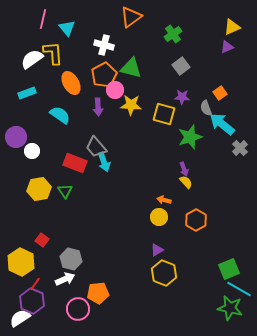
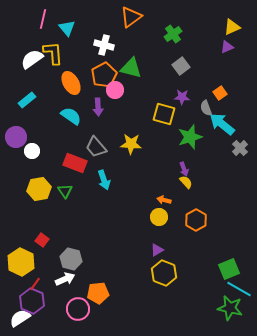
cyan rectangle at (27, 93): moved 7 px down; rotated 18 degrees counterclockwise
yellow star at (131, 105): moved 39 px down
cyan semicircle at (60, 115): moved 11 px right, 1 px down
cyan arrow at (104, 162): moved 18 px down
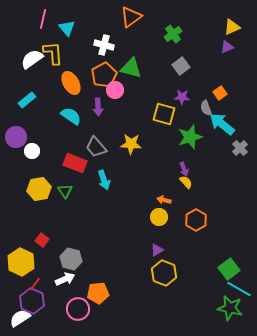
green square at (229, 269): rotated 15 degrees counterclockwise
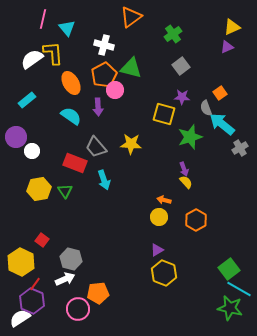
gray cross at (240, 148): rotated 14 degrees clockwise
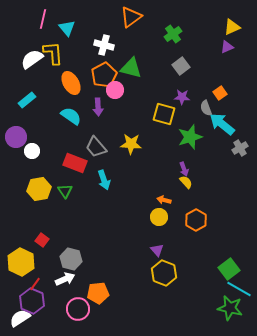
purple triangle at (157, 250): rotated 40 degrees counterclockwise
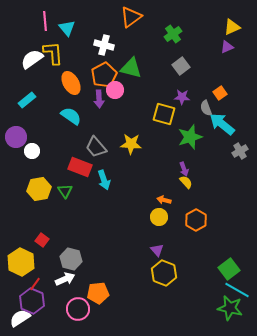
pink line at (43, 19): moved 2 px right, 2 px down; rotated 18 degrees counterclockwise
purple arrow at (98, 107): moved 1 px right, 8 px up
gray cross at (240, 148): moved 3 px down
red rectangle at (75, 163): moved 5 px right, 4 px down
cyan line at (239, 289): moved 2 px left, 1 px down
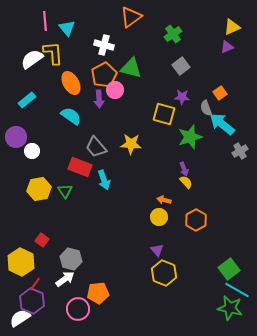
white arrow at (65, 279): rotated 12 degrees counterclockwise
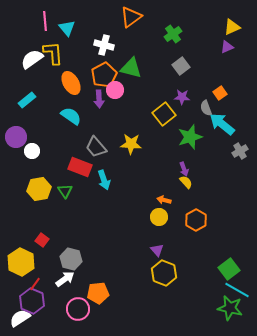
yellow square at (164, 114): rotated 35 degrees clockwise
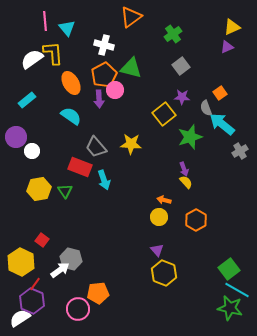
white arrow at (65, 279): moved 5 px left, 9 px up
